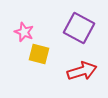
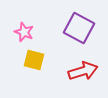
yellow square: moved 5 px left, 6 px down
red arrow: moved 1 px right
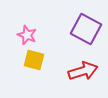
purple square: moved 7 px right, 1 px down
pink star: moved 3 px right, 3 px down
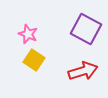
pink star: moved 1 px right, 1 px up
yellow square: rotated 20 degrees clockwise
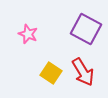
yellow square: moved 17 px right, 13 px down
red arrow: moved 1 px down; rotated 76 degrees clockwise
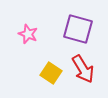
purple square: moved 8 px left; rotated 12 degrees counterclockwise
red arrow: moved 3 px up
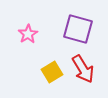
pink star: rotated 18 degrees clockwise
yellow square: moved 1 px right, 1 px up; rotated 25 degrees clockwise
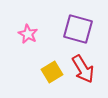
pink star: rotated 12 degrees counterclockwise
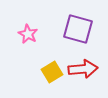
red arrow: rotated 64 degrees counterclockwise
